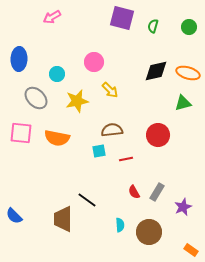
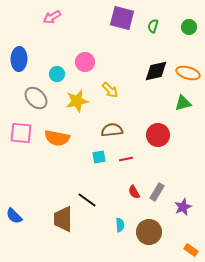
pink circle: moved 9 px left
cyan square: moved 6 px down
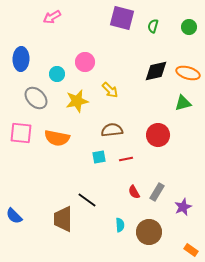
blue ellipse: moved 2 px right
